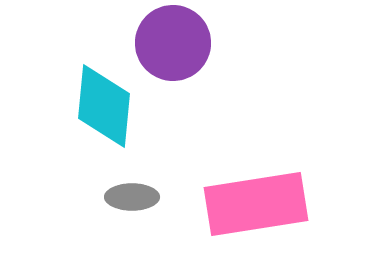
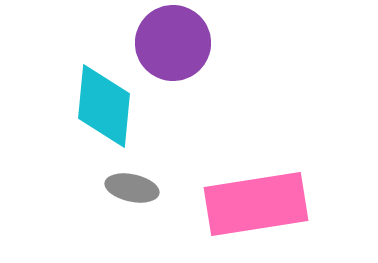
gray ellipse: moved 9 px up; rotated 12 degrees clockwise
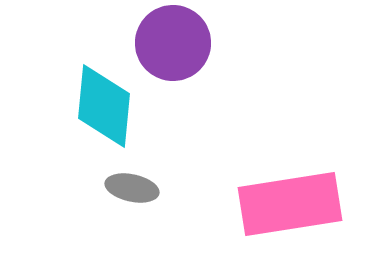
pink rectangle: moved 34 px right
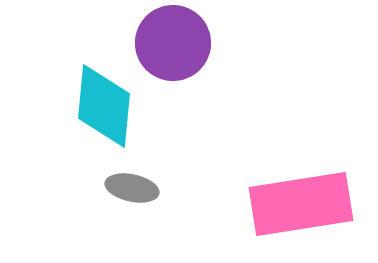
pink rectangle: moved 11 px right
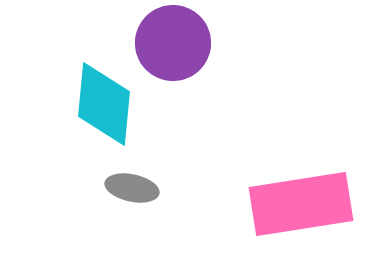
cyan diamond: moved 2 px up
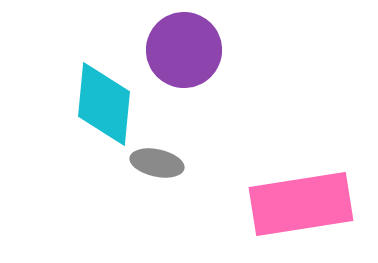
purple circle: moved 11 px right, 7 px down
gray ellipse: moved 25 px right, 25 px up
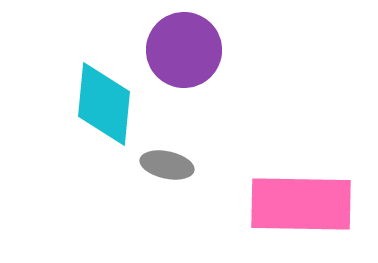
gray ellipse: moved 10 px right, 2 px down
pink rectangle: rotated 10 degrees clockwise
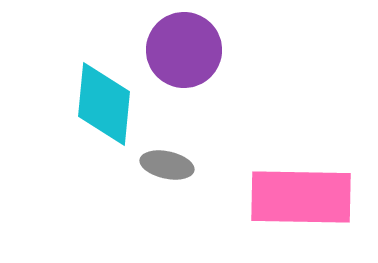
pink rectangle: moved 7 px up
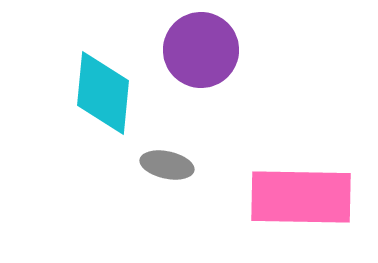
purple circle: moved 17 px right
cyan diamond: moved 1 px left, 11 px up
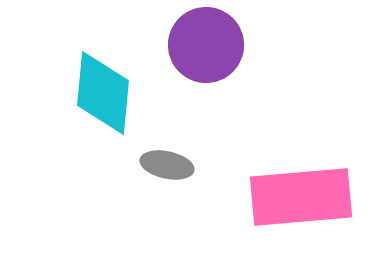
purple circle: moved 5 px right, 5 px up
pink rectangle: rotated 6 degrees counterclockwise
